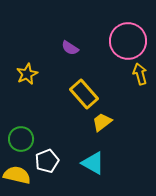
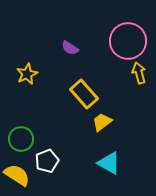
yellow arrow: moved 1 px left, 1 px up
cyan triangle: moved 16 px right
yellow semicircle: rotated 20 degrees clockwise
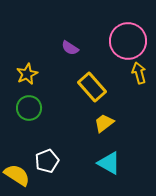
yellow rectangle: moved 8 px right, 7 px up
yellow trapezoid: moved 2 px right, 1 px down
green circle: moved 8 px right, 31 px up
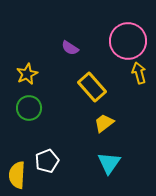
cyan triangle: rotated 35 degrees clockwise
yellow semicircle: rotated 120 degrees counterclockwise
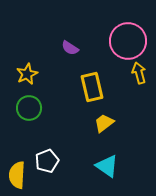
yellow rectangle: rotated 28 degrees clockwise
cyan triangle: moved 2 px left, 3 px down; rotated 30 degrees counterclockwise
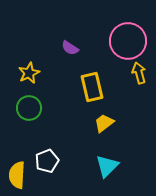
yellow star: moved 2 px right, 1 px up
cyan triangle: rotated 40 degrees clockwise
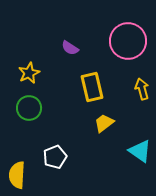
yellow arrow: moved 3 px right, 16 px down
white pentagon: moved 8 px right, 4 px up
cyan triangle: moved 33 px right, 15 px up; rotated 40 degrees counterclockwise
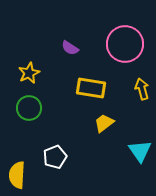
pink circle: moved 3 px left, 3 px down
yellow rectangle: moved 1 px left, 1 px down; rotated 68 degrees counterclockwise
cyan triangle: rotated 20 degrees clockwise
